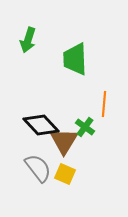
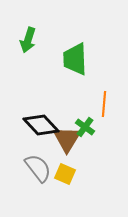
brown triangle: moved 3 px right, 2 px up
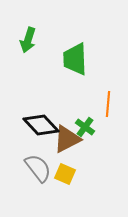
orange line: moved 4 px right
brown triangle: rotated 32 degrees clockwise
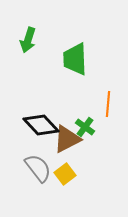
yellow square: rotated 30 degrees clockwise
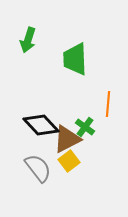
yellow square: moved 4 px right, 13 px up
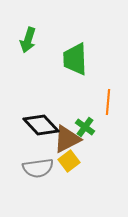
orange line: moved 2 px up
gray semicircle: rotated 120 degrees clockwise
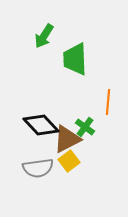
green arrow: moved 16 px right, 4 px up; rotated 15 degrees clockwise
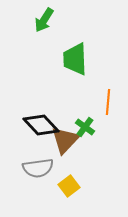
green arrow: moved 16 px up
brown triangle: moved 2 px left, 1 px down; rotated 20 degrees counterclockwise
yellow square: moved 25 px down
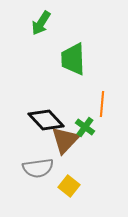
green arrow: moved 3 px left, 3 px down
green trapezoid: moved 2 px left
orange line: moved 6 px left, 2 px down
black diamond: moved 5 px right, 5 px up
yellow square: rotated 15 degrees counterclockwise
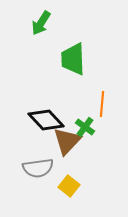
brown triangle: moved 2 px right, 1 px down
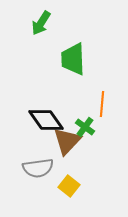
black diamond: rotated 9 degrees clockwise
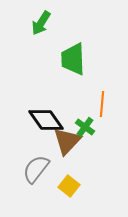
gray semicircle: moved 2 px left, 1 px down; rotated 136 degrees clockwise
